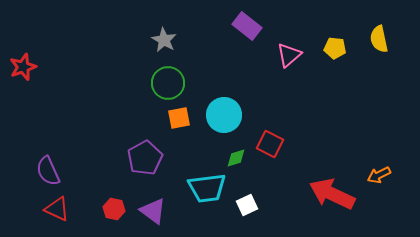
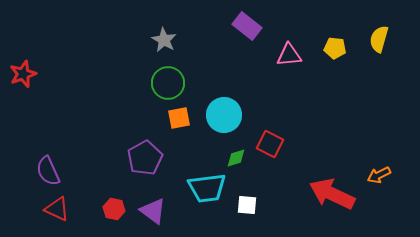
yellow semicircle: rotated 28 degrees clockwise
pink triangle: rotated 36 degrees clockwise
red star: moved 7 px down
white square: rotated 30 degrees clockwise
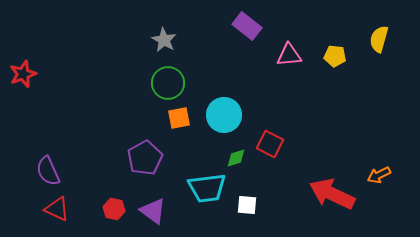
yellow pentagon: moved 8 px down
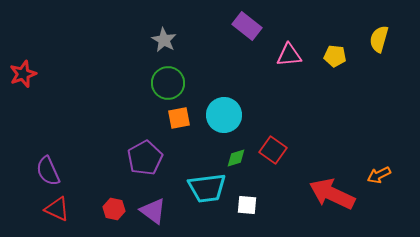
red square: moved 3 px right, 6 px down; rotated 8 degrees clockwise
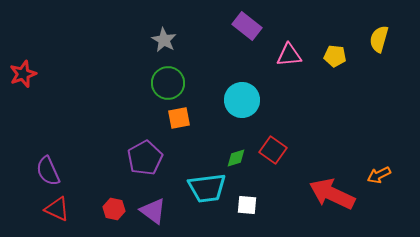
cyan circle: moved 18 px right, 15 px up
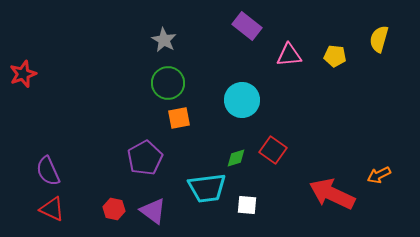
red triangle: moved 5 px left
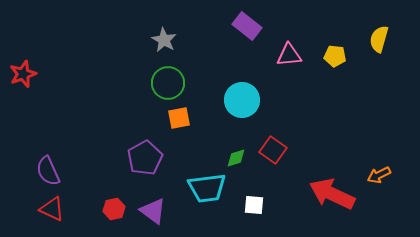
white square: moved 7 px right
red hexagon: rotated 25 degrees counterclockwise
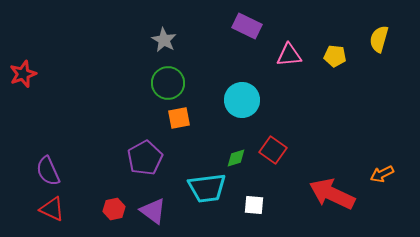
purple rectangle: rotated 12 degrees counterclockwise
orange arrow: moved 3 px right, 1 px up
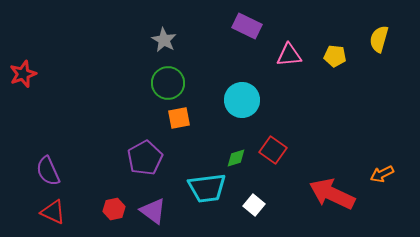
white square: rotated 35 degrees clockwise
red triangle: moved 1 px right, 3 px down
